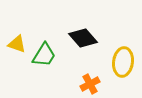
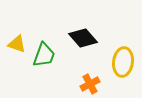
green trapezoid: rotated 12 degrees counterclockwise
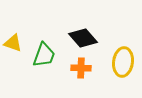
yellow triangle: moved 4 px left, 1 px up
orange cross: moved 9 px left, 16 px up; rotated 30 degrees clockwise
